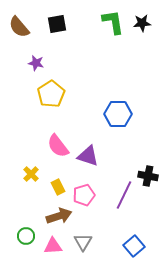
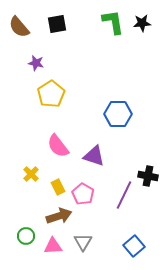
purple triangle: moved 6 px right
pink pentagon: moved 1 px left, 1 px up; rotated 25 degrees counterclockwise
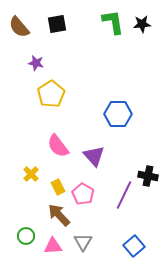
black star: moved 1 px down
purple triangle: rotated 30 degrees clockwise
brown arrow: moved 1 px up; rotated 115 degrees counterclockwise
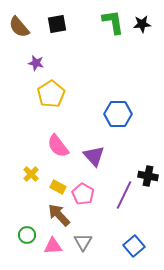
yellow rectangle: rotated 35 degrees counterclockwise
green circle: moved 1 px right, 1 px up
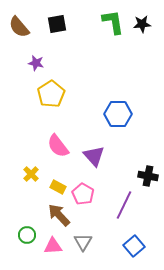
purple line: moved 10 px down
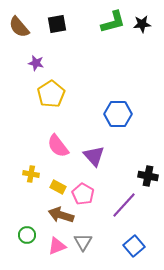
green L-shape: rotated 84 degrees clockwise
yellow cross: rotated 35 degrees counterclockwise
purple line: rotated 16 degrees clockwise
brown arrow: moved 2 px right; rotated 30 degrees counterclockwise
pink triangle: moved 4 px right; rotated 18 degrees counterclockwise
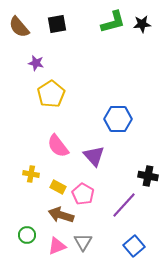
blue hexagon: moved 5 px down
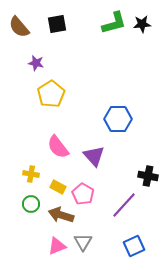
green L-shape: moved 1 px right, 1 px down
pink semicircle: moved 1 px down
green circle: moved 4 px right, 31 px up
blue square: rotated 15 degrees clockwise
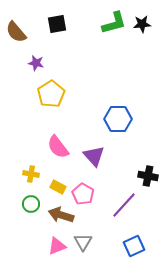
brown semicircle: moved 3 px left, 5 px down
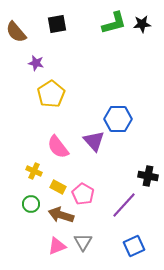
purple triangle: moved 15 px up
yellow cross: moved 3 px right, 3 px up; rotated 14 degrees clockwise
